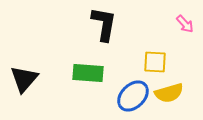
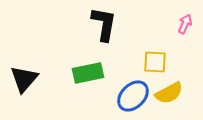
pink arrow: rotated 114 degrees counterclockwise
green rectangle: rotated 16 degrees counterclockwise
yellow semicircle: rotated 12 degrees counterclockwise
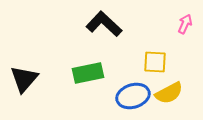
black L-shape: rotated 57 degrees counterclockwise
blue ellipse: rotated 28 degrees clockwise
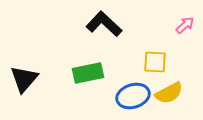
pink arrow: moved 1 px down; rotated 24 degrees clockwise
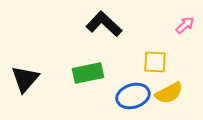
black triangle: moved 1 px right
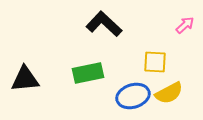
black triangle: rotated 44 degrees clockwise
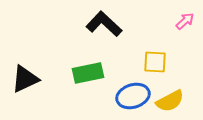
pink arrow: moved 4 px up
black triangle: rotated 20 degrees counterclockwise
yellow semicircle: moved 1 px right, 8 px down
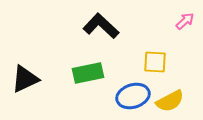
black L-shape: moved 3 px left, 2 px down
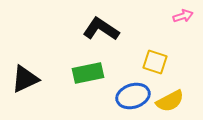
pink arrow: moved 2 px left, 5 px up; rotated 24 degrees clockwise
black L-shape: moved 3 px down; rotated 9 degrees counterclockwise
yellow square: rotated 15 degrees clockwise
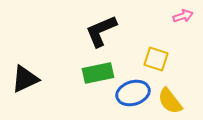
black L-shape: moved 2 px down; rotated 57 degrees counterclockwise
yellow square: moved 1 px right, 3 px up
green rectangle: moved 10 px right
blue ellipse: moved 3 px up
yellow semicircle: rotated 80 degrees clockwise
